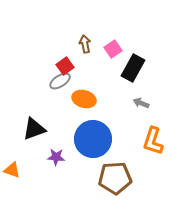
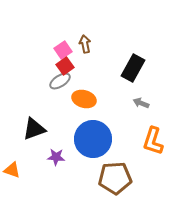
pink square: moved 50 px left, 1 px down
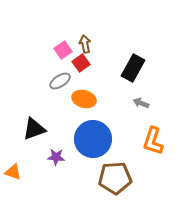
red square: moved 16 px right, 3 px up
orange triangle: moved 1 px right, 2 px down
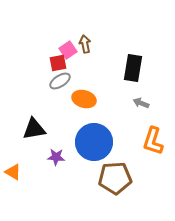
pink square: moved 5 px right
red square: moved 23 px left; rotated 24 degrees clockwise
black rectangle: rotated 20 degrees counterclockwise
black triangle: rotated 10 degrees clockwise
blue circle: moved 1 px right, 3 px down
orange triangle: rotated 12 degrees clockwise
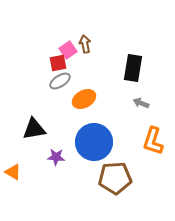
orange ellipse: rotated 45 degrees counterclockwise
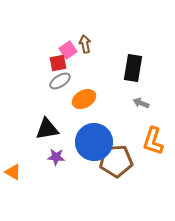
black triangle: moved 13 px right
brown pentagon: moved 1 px right, 17 px up
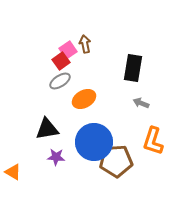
red square: moved 3 px right, 2 px up; rotated 24 degrees counterclockwise
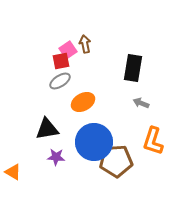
red square: rotated 24 degrees clockwise
orange ellipse: moved 1 px left, 3 px down
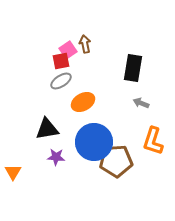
gray ellipse: moved 1 px right
orange triangle: rotated 30 degrees clockwise
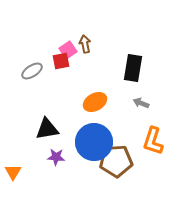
gray ellipse: moved 29 px left, 10 px up
orange ellipse: moved 12 px right
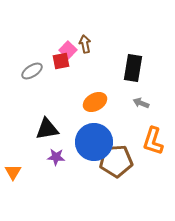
pink square: rotated 12 degrees counterclockwise
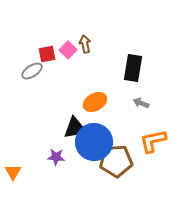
red square: moved 14 px left, 7 px up
black triangle: moved 28 px right, 1 px up
orange L-shape: rotated 60 degrees clockwise
